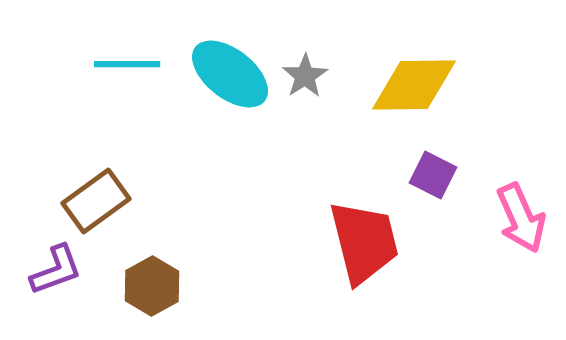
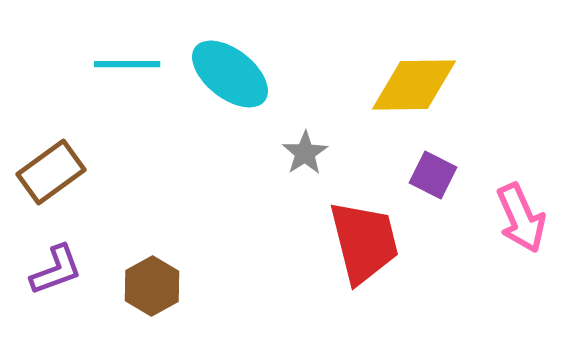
gray star: moved 77 px down
brown rectangle: moved 45 px left, 29 px up
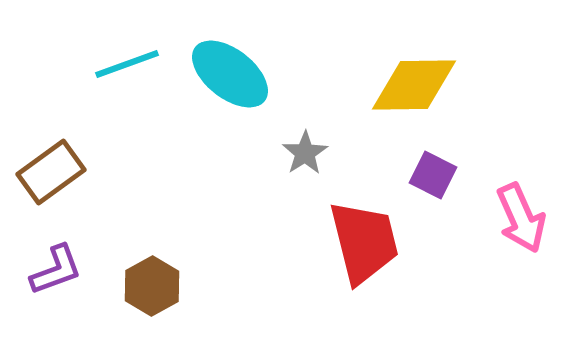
cyan line: rotated 20 degrees counterclockwise
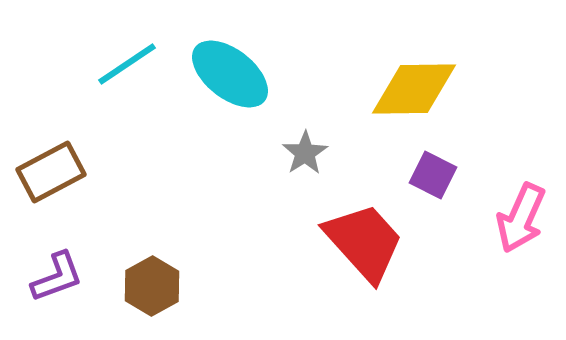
cyan line: rotated 14 degrees counterclockwise
yellow diamond: moved 4 px down
brown rectangle: rotated 8 degrees clockwise
pink arrow: rotated 48 degrees clockwise
red trapezoid: rotated 28 degrees counterclockwise
purple L-shape: moved 1 px right, 7 px down
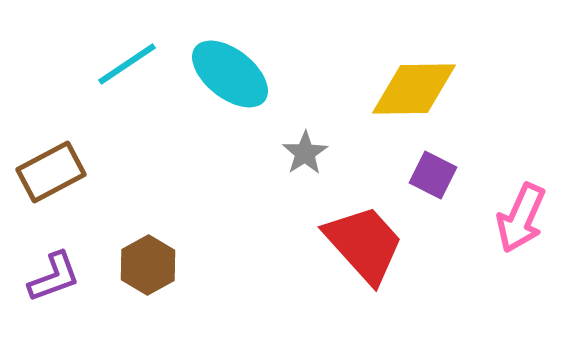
red trapezoid: moved 2 px down
purple L-shape: moved 3 px left
brown hexagon: moved 4 px left, 21 px up
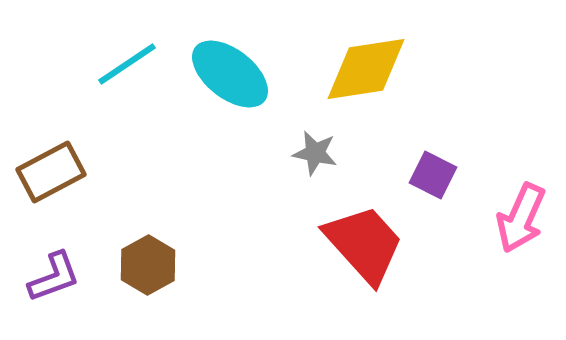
yellow diamond: moved 48 px left, 20 px up; rotated 8 degrees counterclockwise
gray star: moved 10 px right; rotated 27 degrees counterclockwise
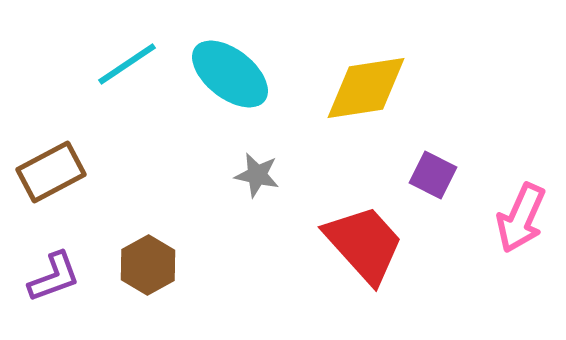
yellow diamond: moved 19 px down
gray star: moved 58 px left, 22 px down
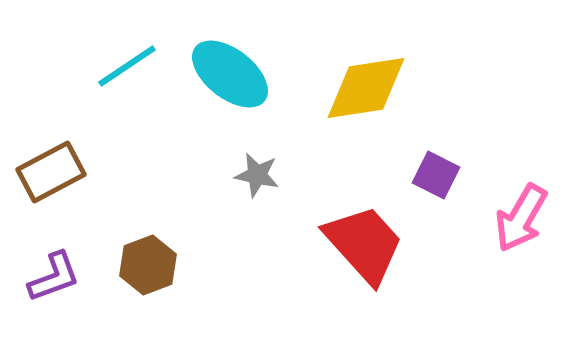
cyan line: moved 2 px down
purple square: moved 3 px right
pink arrow: rotated 6 degrees clockwise
brown hexagon: rotated 8 degrees clockwise
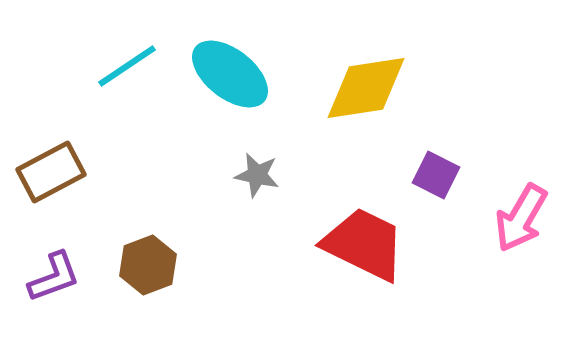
red trapezoid: rotated 22 degrees counterclockwise
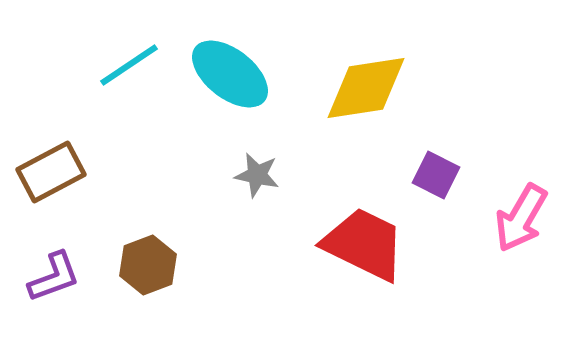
cyan line: moved 2 px right, 1 px up
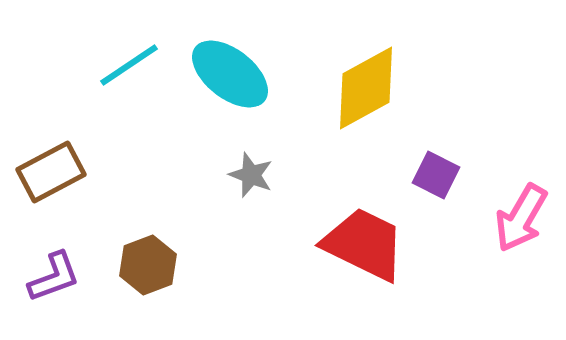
yellow diamond: rotated 20 degrees counterclockwise
gray star: moved 6 px left; rotated 9 degrees clockwise
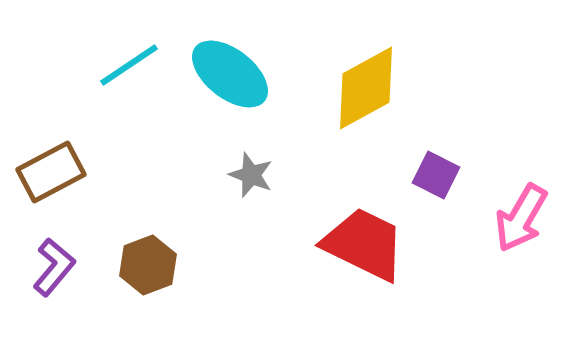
purple L-shape: moved 10 px up; rotated 30 degrees counterclockwise
